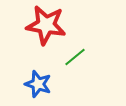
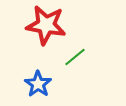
blue star: rotated 16 degrees clockwise
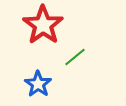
red star: moved 3 px left; rotated 27 degrees clockwise
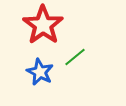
blue star: moved 2 px right, 12 px up; rotated 8 degrees counterclockwise
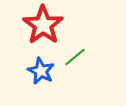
blue star: moved 1 px right, 1 px up
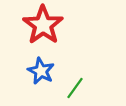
green line: moved 31 px down; rotated 15 degrees counterclockwise
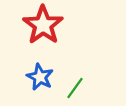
blue star: moved 1 px left, 6 px down
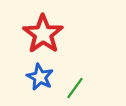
red star: moved 9 px down
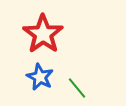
green line: moved 2 px right; rotated 75 degrees counterclockwise
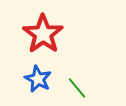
blue star: moved 2 px left, 2 px down
